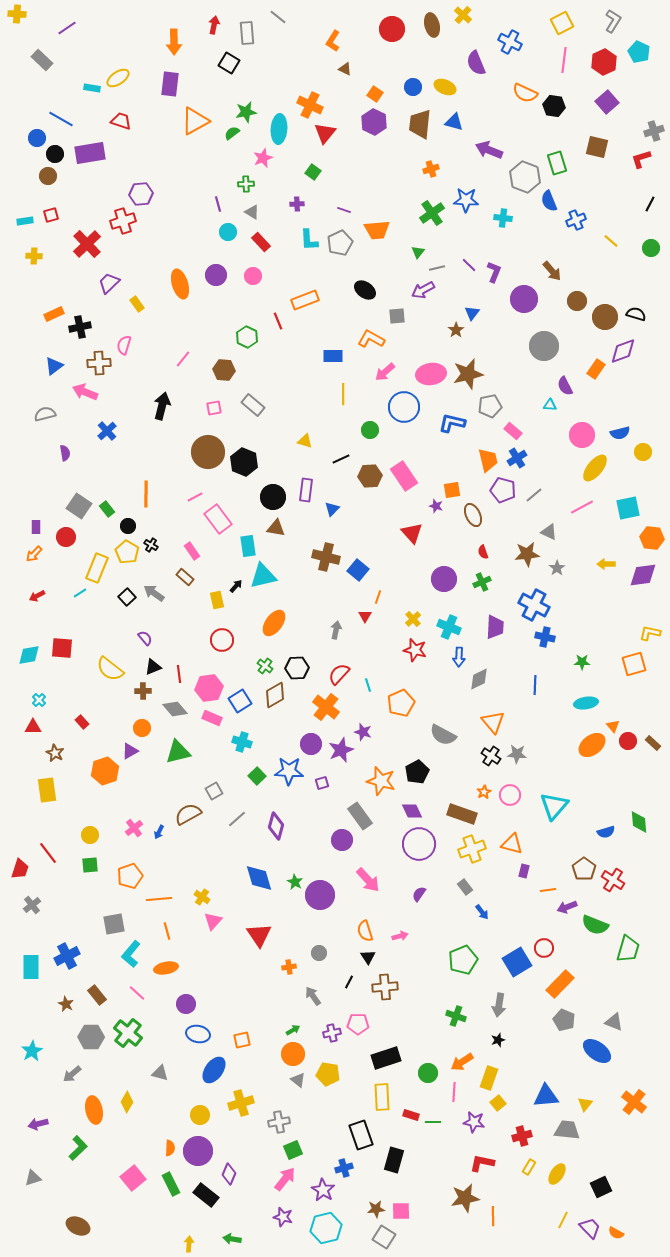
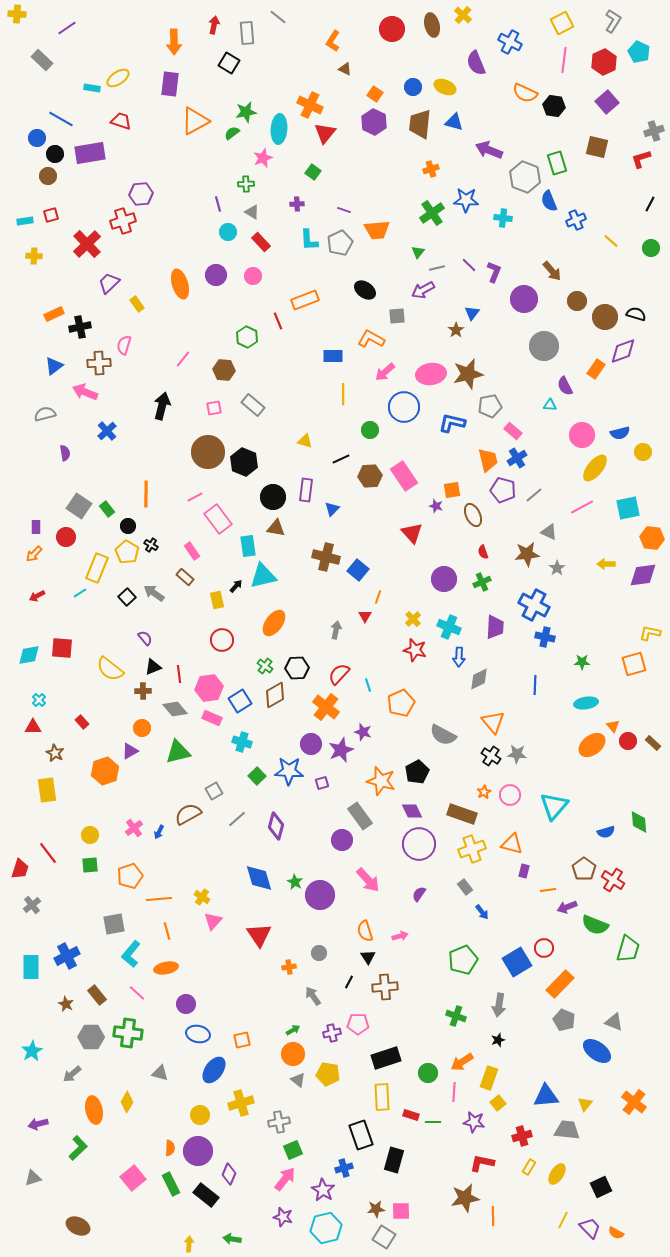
green cross at (128, 1033): rotated 32 degrees counterclockwise
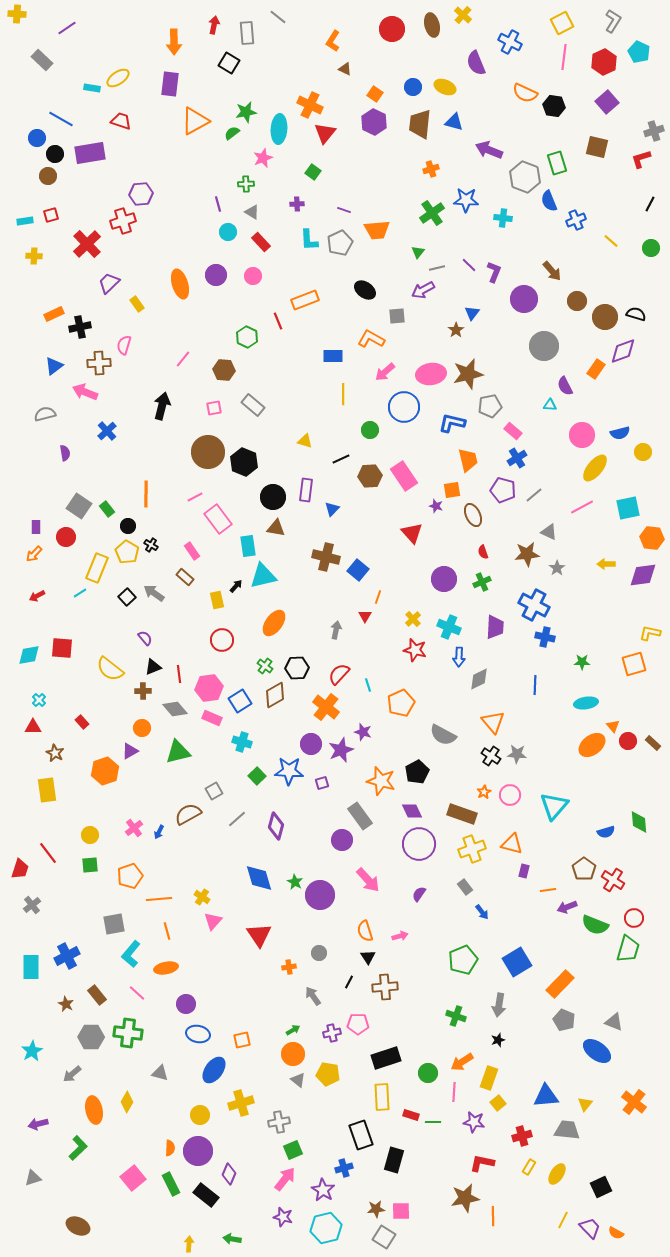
pink line at (564, 60): moved 3 px up
orange trapezoid at (488, 460): moved 20 px left
red circle at (544, 948): moved 90 px right, 30 px up
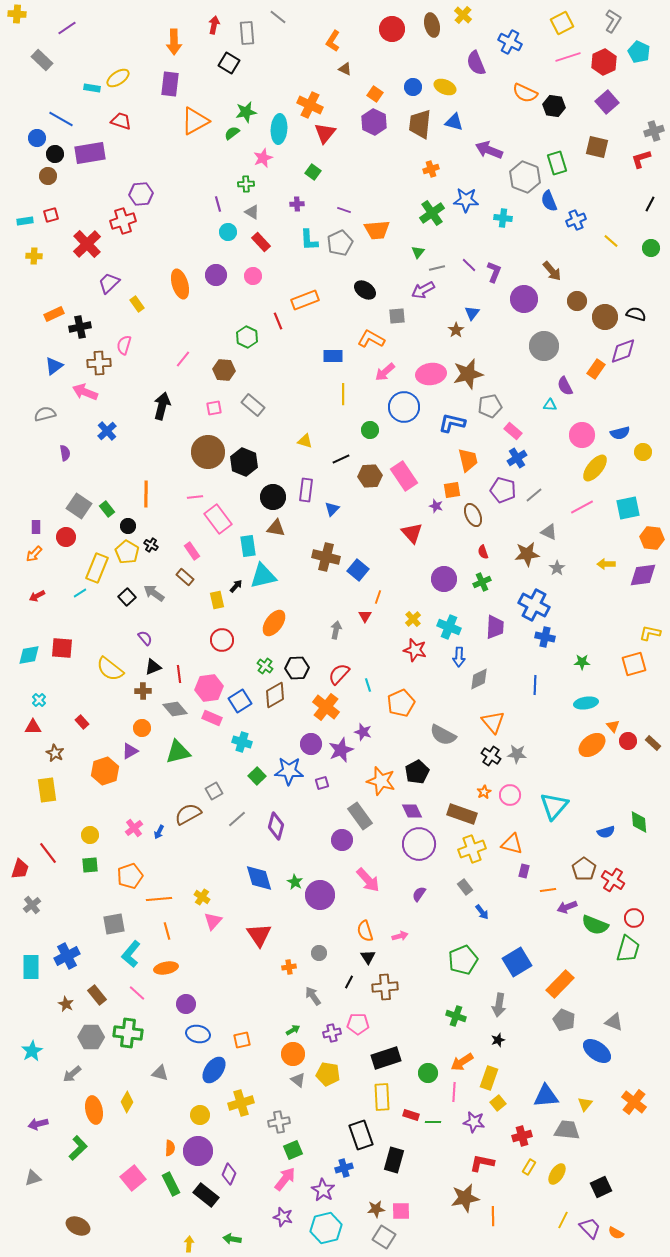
pink line at (564, 57): moved 4 px right; rotated 65 degrees clockwise
pink line at (195, 497): rotated 21 degrees clockwise
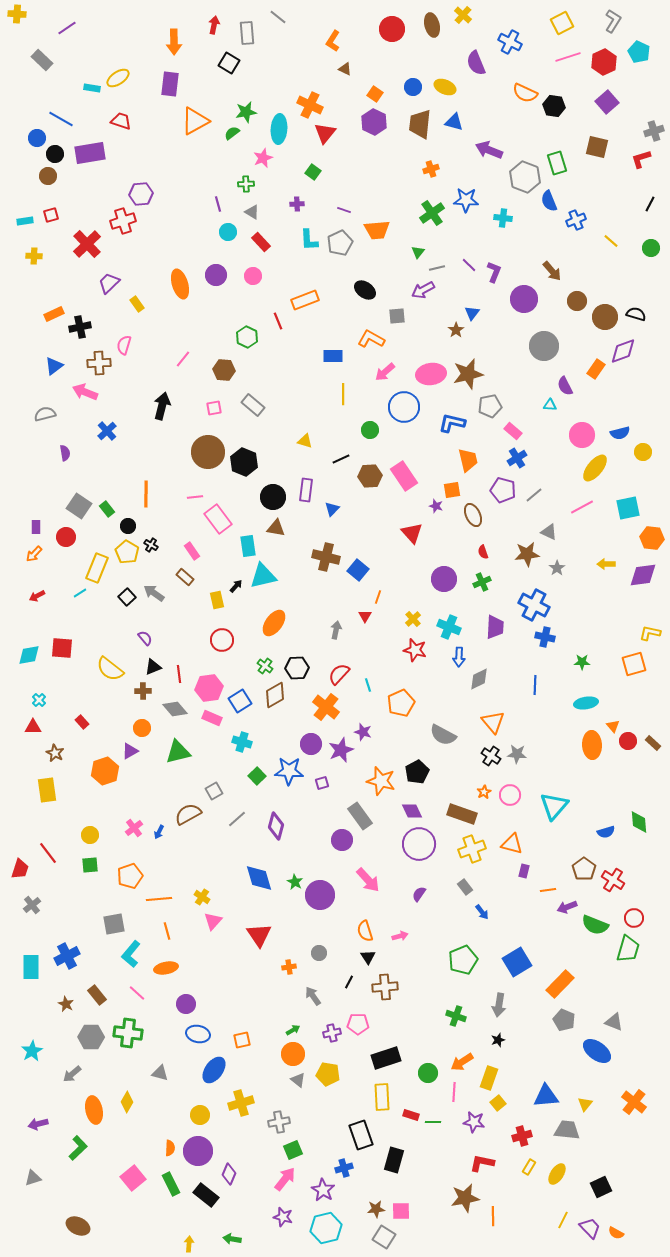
orange ellipse at (592, 745): rotated 56 degrees counterclockwise
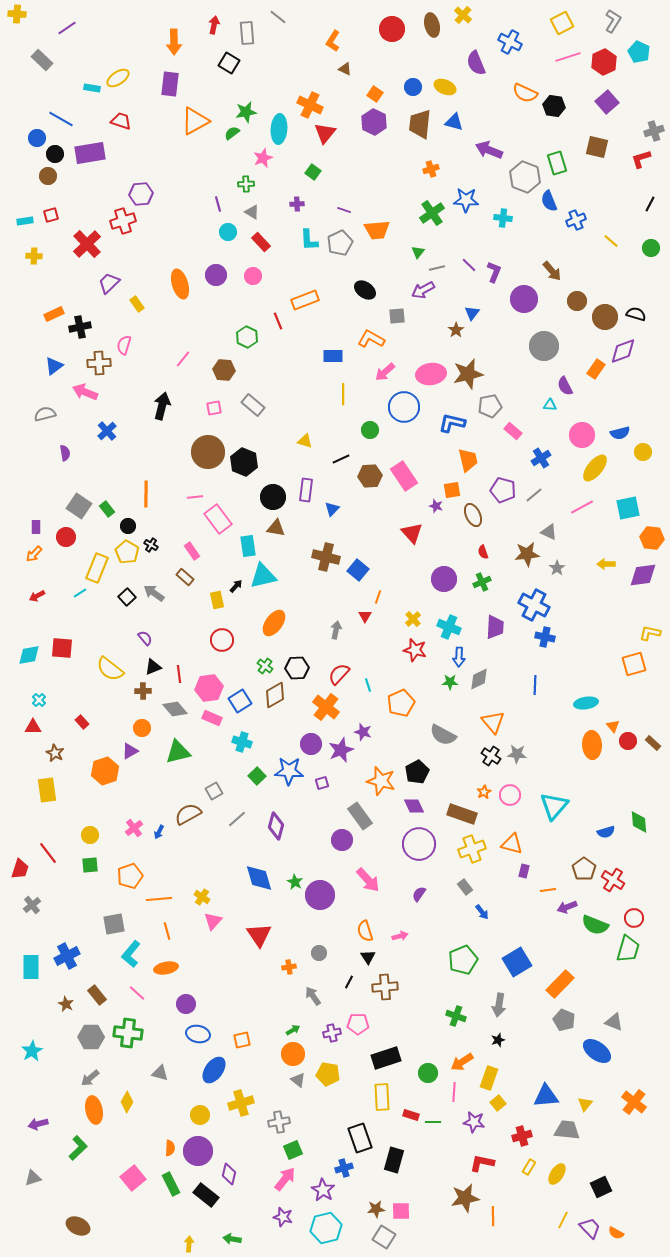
blue cross at (517, 458): moved 24 px right
green star at (582, 662): moved 132 px left, 20 px down
purple diamond at (412, 811): moved 2 px right, 5 px up
gray arrow at (72, 1074): moved 18 px right, 4 px down
black rectangle at (361, 1135): moved 1 px left, 3 px down
purple diamond at (229, 1174): rotated 10 degrees counterclockwise
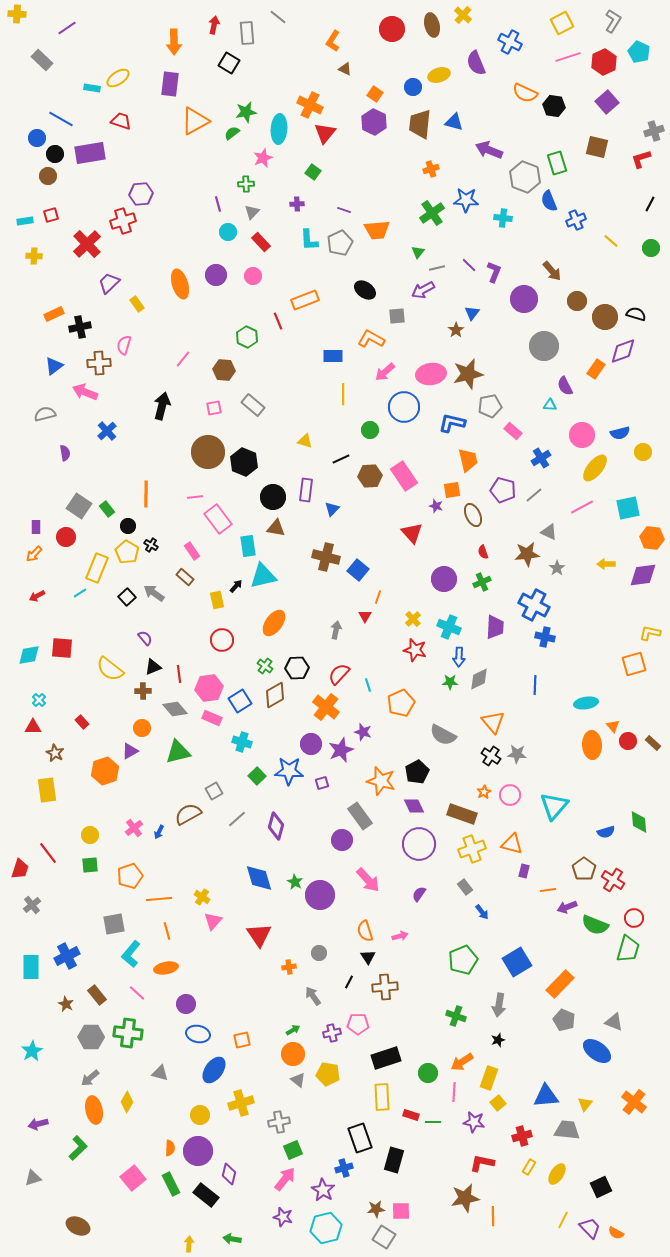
yellow ellipse at (445, 87): moved 6 px left, 12 px up; rotated 40 degrees counterclockwise
gray triangle at (252, 212): rotated 42 degrees clockwise
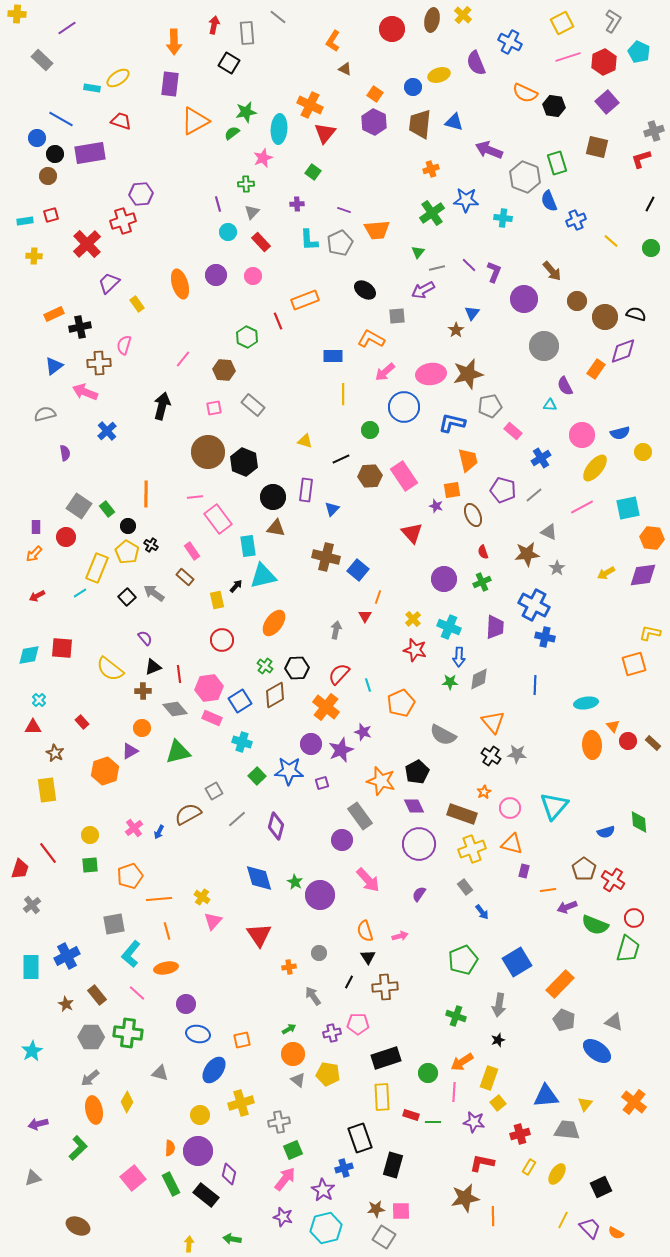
brown ellipse at (432, 25): moved 5 px up; rotated 25 degrees clockwise
yellow arrow at (606, 564): moved 9 px down; rotated 30 degrees counterclockwise
pink circle at (510, 795): moved 13 px down
green arrow at (293, 1030): moved 4 px left, 1 px up
red cross at (522, 1136): moved 2 px left, 2 px up
black rectangle at (394, 1160): moved 1 px left, 5 px down
